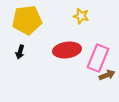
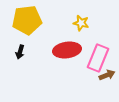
yellow star: moved 7 px down
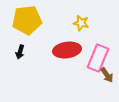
brown arrow: rotated 77 degrees clockwise
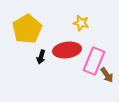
yellow pentagon: moved 9 px down; rotated 24 degrees counterclockwise
black arrow: moved 21 px right, 5 px down
pink rectangle: moved 4 px left, 3 px down
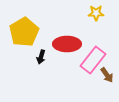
yellow star: moved 15 px right, 10 px up; rotated 14 degrees counterclockwise
yellow pentagon: moved 3 px left, 3 px down
red ellipse: moved 6 px up; rotated 8 degrees clockwise
pink rectangle: moved 1 px left, 1 px up; rotated 16 degrees clockwise
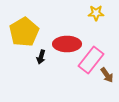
pink rectangle: moved 2 px left
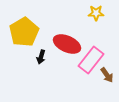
red ellipse: rotated 24 degrees clockwise
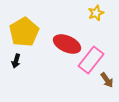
yellow star: rotated 21 degrees counterclockwise
black arrow: moved 25 px left, 4 px down
brown arrow: moved 5 px down
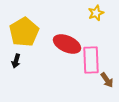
pink rectangle: rotated 40 degrees counterclockwise
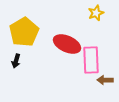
brown arrow: moved 2 px left; rotated 126 degrees clockwise
